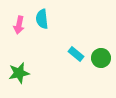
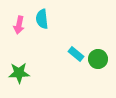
green circle: moved 3 px left, 1 px down
green star: rotated 10 degrees clockwise
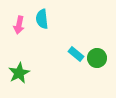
green circle: moved 1 px left, 1 px up
green star: rotated 25 degrees counterclockwise
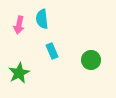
cyan rectangle: moved 24 px left, 3 px up; rotated 28 degrees clockwise
green circle: moved 6 px left, 2 px down
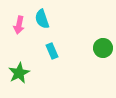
cyan semicircle: rotated 12 degrees counterclockwise
green circle: moved 12 px right, 12 px up
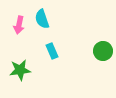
green circle: moved 3 px down
green star: moved 1 px right, 3 px up; rotated 20 degrees clockwise
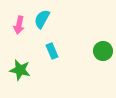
cyan semicircle: rotated 48 degrees clockwise
green star: rotated 20 degrees clockwise
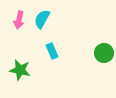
pink arrow: moved 5 px up
green circle: moved 1 px right, 2 px down
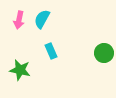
cyan rectangle: moved 1 px left
